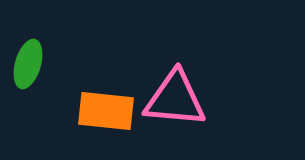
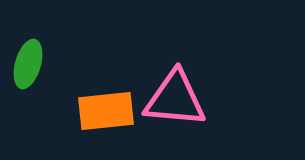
orange rectangle: rotated 12 degrees counterclockwise
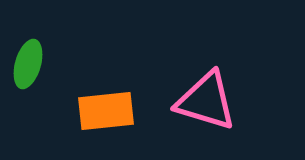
pink triangle: moved 31 px right, 2 px down; rotated 12 degrees clockwise
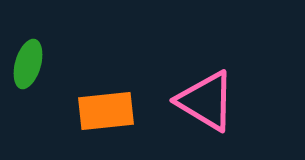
pink triangle: rotated 14 degrees clockwise
